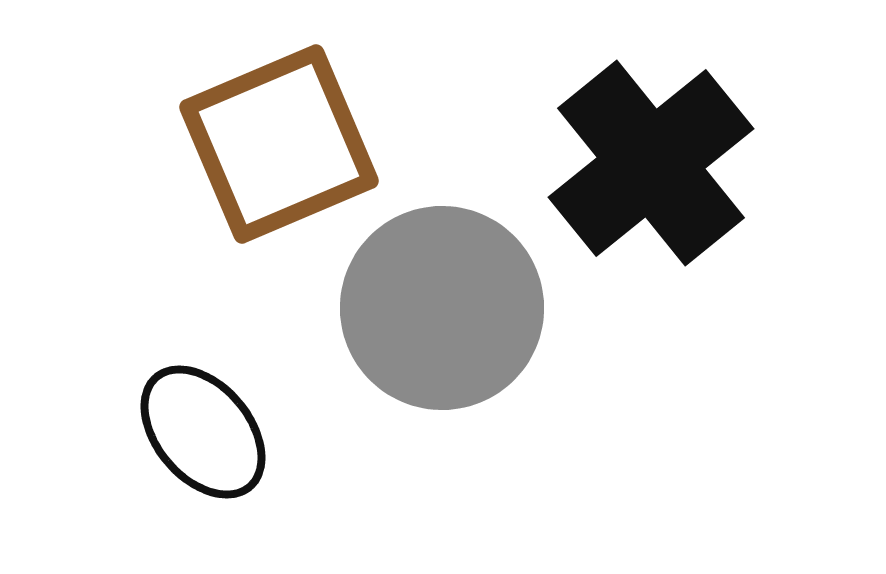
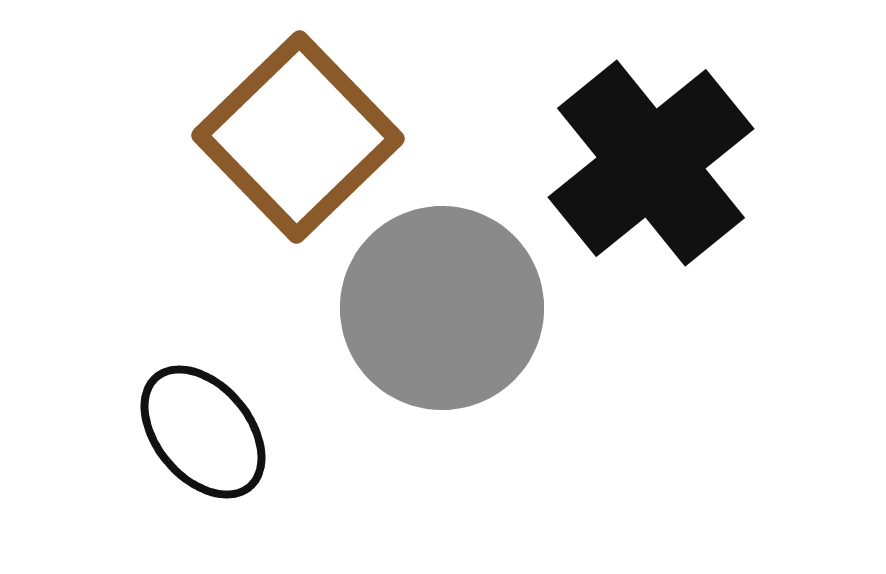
brown square: moved 19 px right, 7 px up; rotated 21 degrees counterclockwise
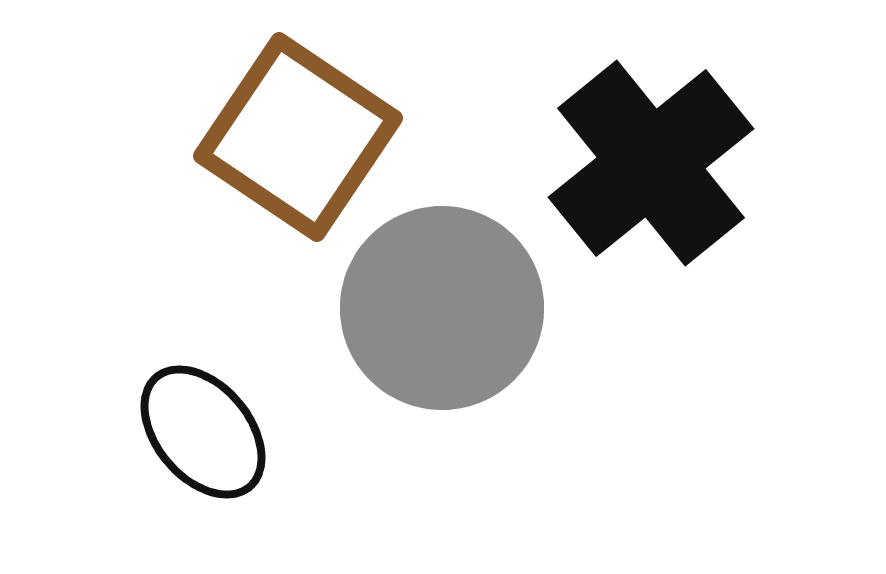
brown square: rotated 12 degrees counterclockwise
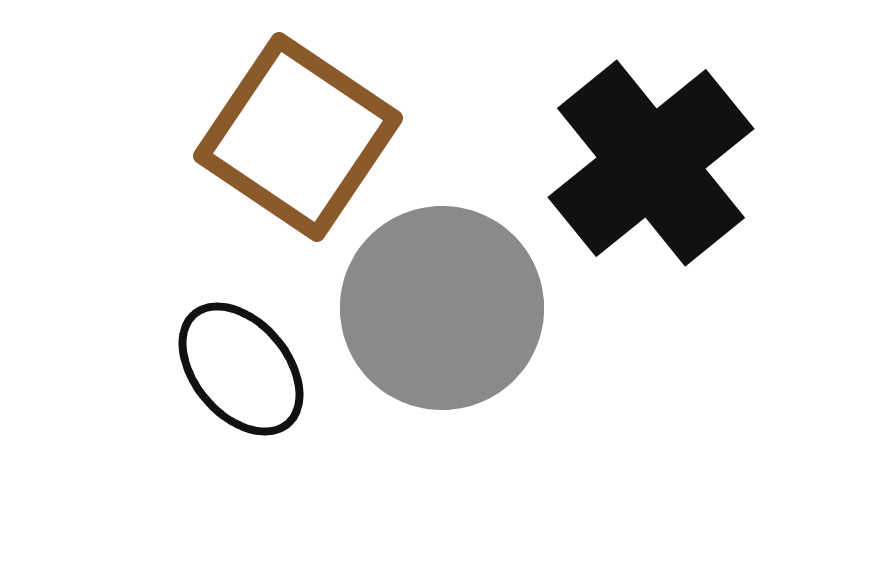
black ellipse: moved 38 px right, 63 px up
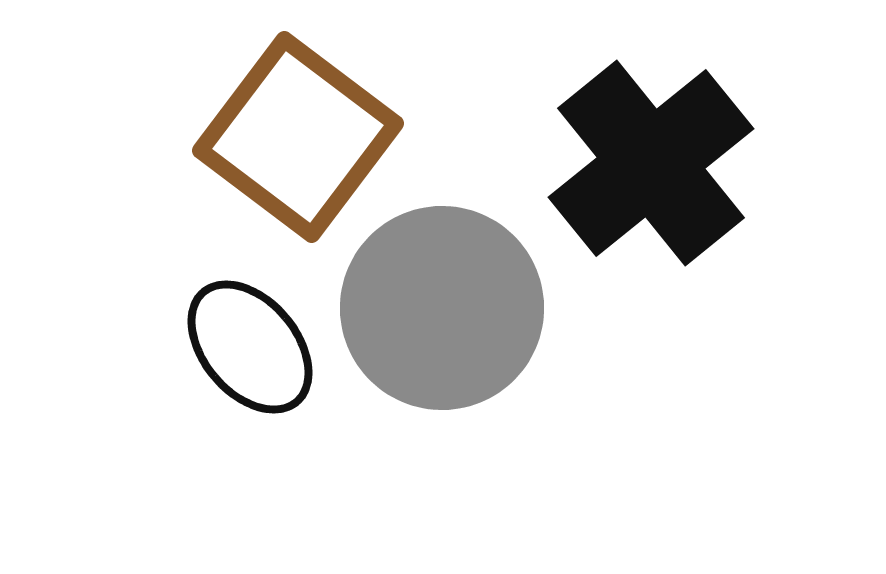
brown square: rotated 3 degrees clockwise
black ellipse: moved 9 px right, 22 px up
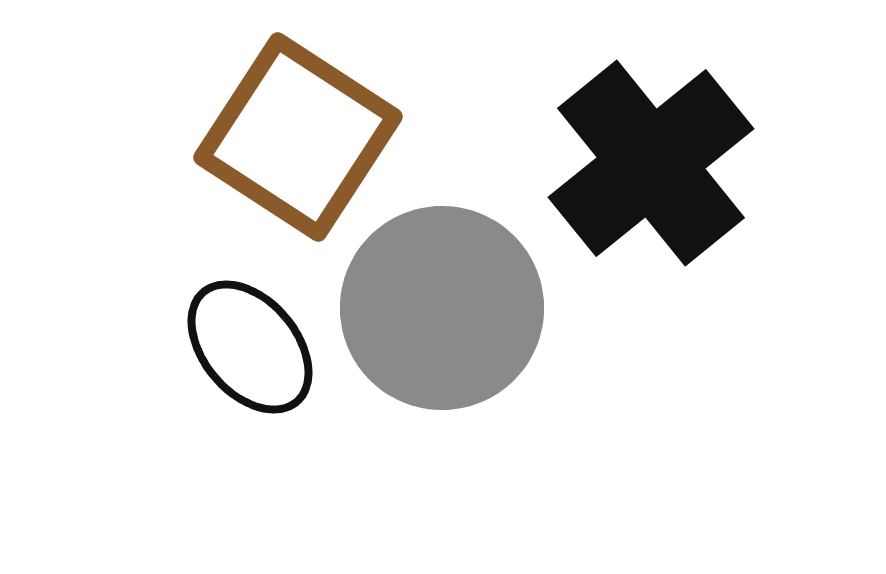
brown square: rotated 4 degrees counterclockwise
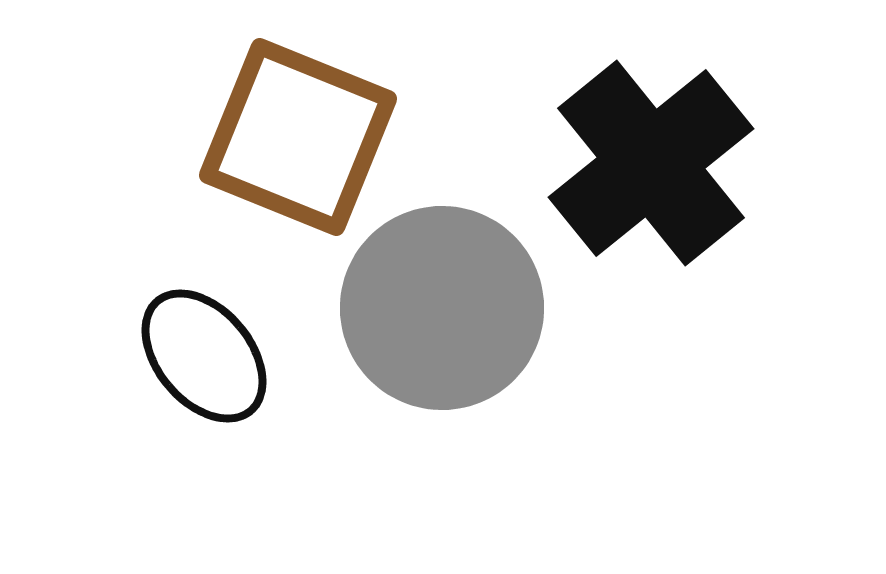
brown square: rotated 11 degrees counterclockwise
black ellipse: moved 46 px left, 9 px down
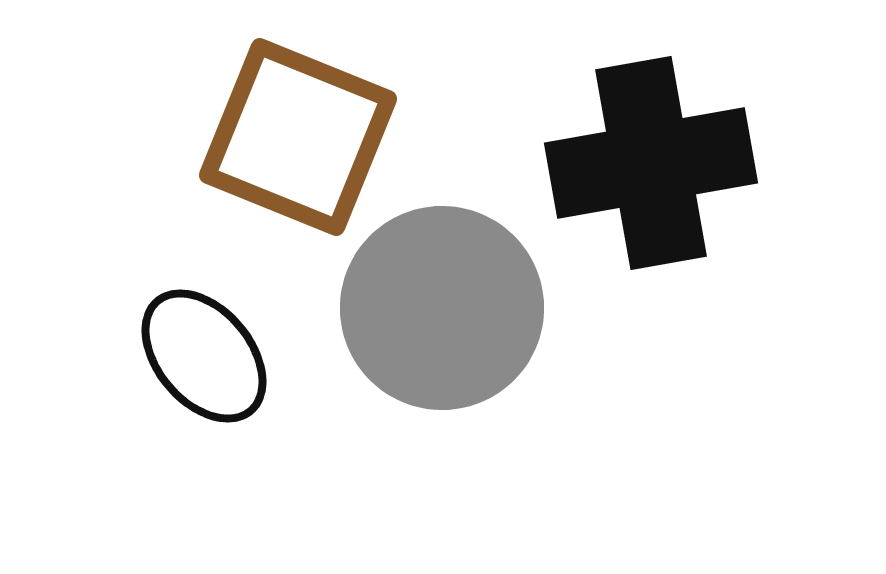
black cross: rotated 29 degrees clockwise
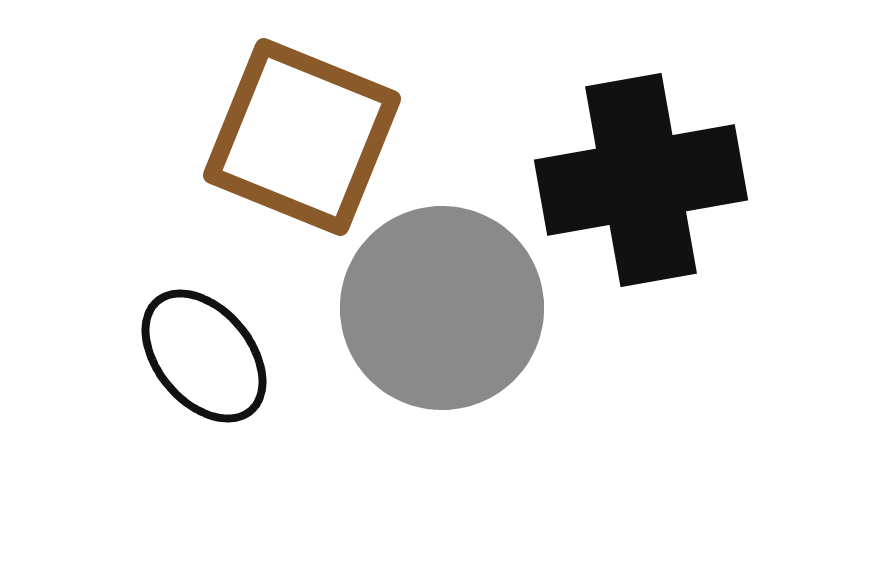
brown square: moved 4 px right
black cross: moved 10 px left, 17 px down
